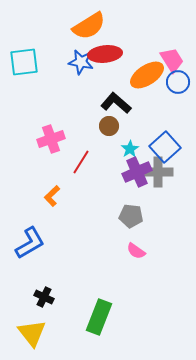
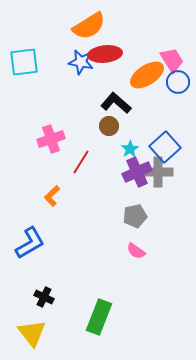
gray pentagon: moved 4 px right; rotated 20 degrees counterclockwise
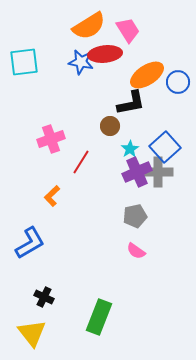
pink trapezoid: moved 44 px left, 30 px up
black L-shape: moved 15 px right; rotated 128 degrees clockwise
brown circle: moved 1 px right
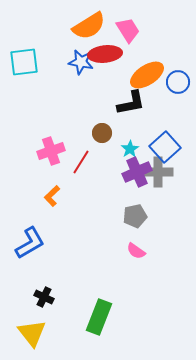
brown circle: moved 8 px left, 7 px down
pink cross: moved 12 px down
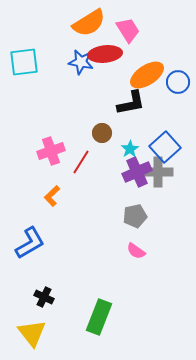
orange semicircle: moved 3 px up
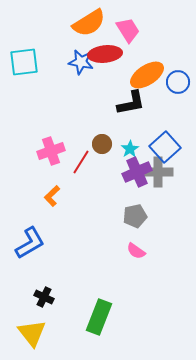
brown circle: moved 11 px down
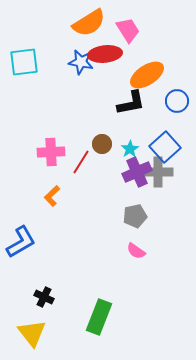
blue circle: moved 1 px left, 19 px down
pink cross: moved 1 px down; rotated 16 degrees clockwise
blue L-shape: moved 9 px left, 1 px up
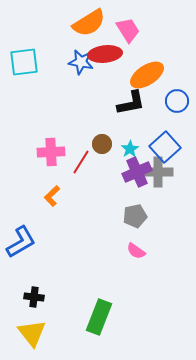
black cross: moved 10 px left; rotated 18 degrees counterclockwise
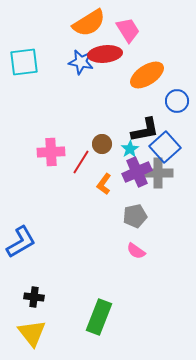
black L-shape: moved 14 px right, 27 px down
gray cross: moved 1 px down
orange L-shape: moved 52 px right, 12 px up; rotated 10 degrees counterclockwise
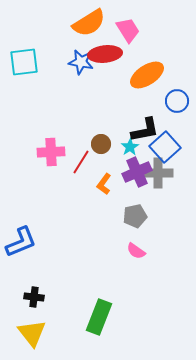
brown circle: moved 1 px left
cyan star: moved 2 px up
blue L-shape: rotated 8 degrees clockwise
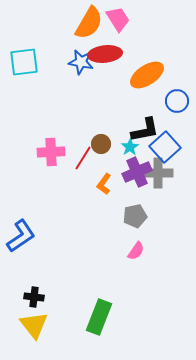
orange semicircle: rotated 28 degrees counterclockwise
pink trapezoid: moved 10 px left, 11 px up
red line: moved 2 px right, 4 px up
blue L-shape: moved 6 px up; rotated 12 degrees counterclockwise
pink semicircle: rotated 90 degrees counterclockwise
yellow triangle: moved 2 px right, 8 px up
